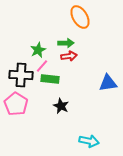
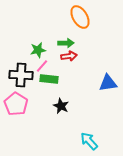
green star: rotated 14 degrees clockwise
green rectangle: moved 1 px left
cyan arrow: rotated 144 degrees counterclockwise
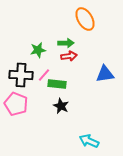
orange ellipse: moved 5 px right, 2 px down
pink line: moved 2 px right, 9 px down
green rectangle: moved 8 px right, 5 px down
blue triangle: moved 3 px left, 9 px up
pink pentagon: rotated 10 degrees counterclockwise
cyan arrow: rotated 24 degrees counterclockwise
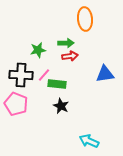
orange ellipse: rotated 25 degrees clockwise
red arrow: moved 1 px right
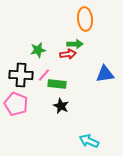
green arrow: moved 9 px right, 1 px down
red arrow: moved 2 px left, 2 px up
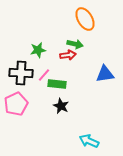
orange ellipse: rotated 25 degrees counterclockwise
green arrow: rotated 14 degrees clockwise
red arrow: moved 1 px down
black cross: moved 2 px up
pink pentagon: rotated 25 degrees clockwise
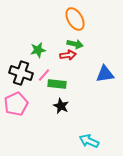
orange ellipse: moved 10 px left
black cross: rotated 15 degrees clockwise
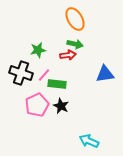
pink pentagon: moved 21 px right, 1 px down
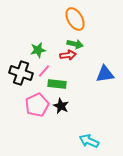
pink line: moved 4 px up
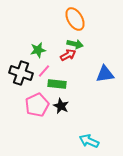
red arrow: rotated 21 degrees counterclockwise
